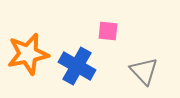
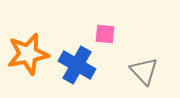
pink square: moved 3 px left, 3 px down
blue cross: moved 1 px up
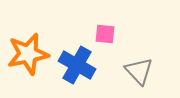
gray triangle: moved 5 px left
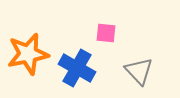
pink square: moved 1 px right, 1 px up
blue cross: moved 3 px down
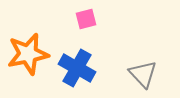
pink square: moved 20 px left, 14 px up; rotated 20 degrees counterclockwise
gray triangle: moved 4 px right, 3 px down
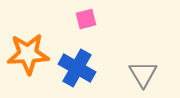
orange star: rotated 9 degrees clockwise
gray triangle: rotated 12 degrees clockwise
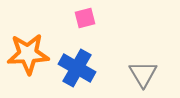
pink square: moved 1 px left, 1 px up
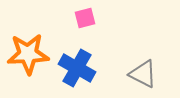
gray triangle: rotated 32 degrees counterclockwise
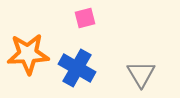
gray triangle: moved 2 px left; rotated 32 degrees clockwise
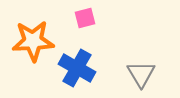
orange star: moved 5 px right, 13 px up
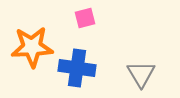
orange star: moved 1 px left, 6 px down
blue cross: rotated 21 degrees counterclockwise
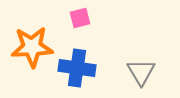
pink square: moved 5 px left
gray triangle: moved 2 px up
